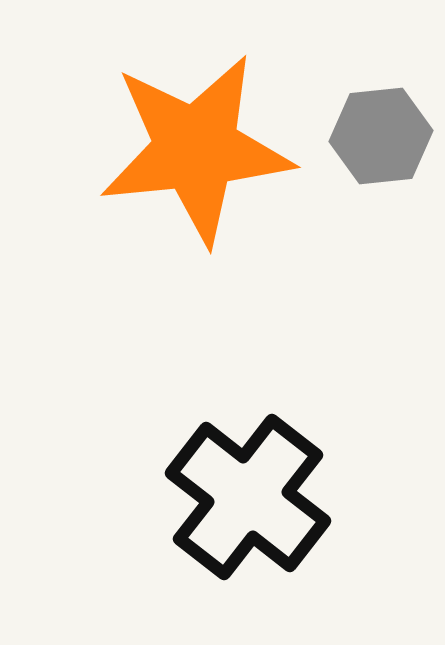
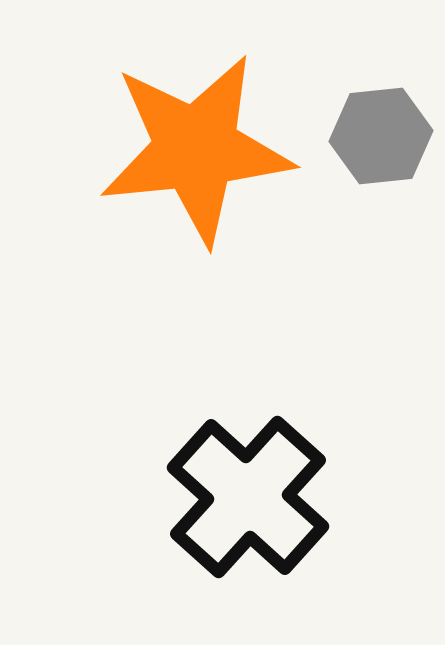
black cross: rotated 4 degrees clockwise
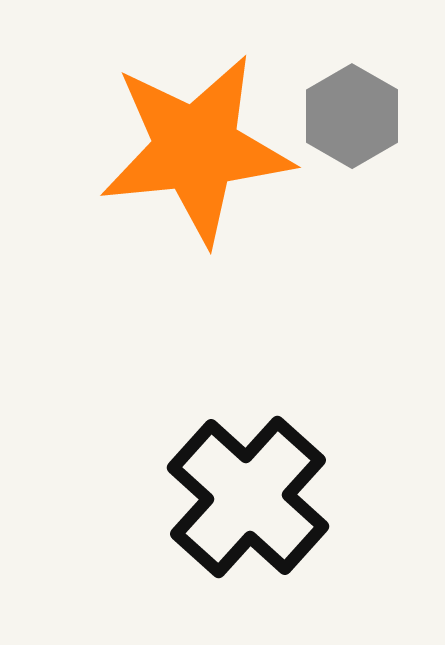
gray hexagon: moved 29 px left, 20 px up; rotated 24 degrees counterclockwise
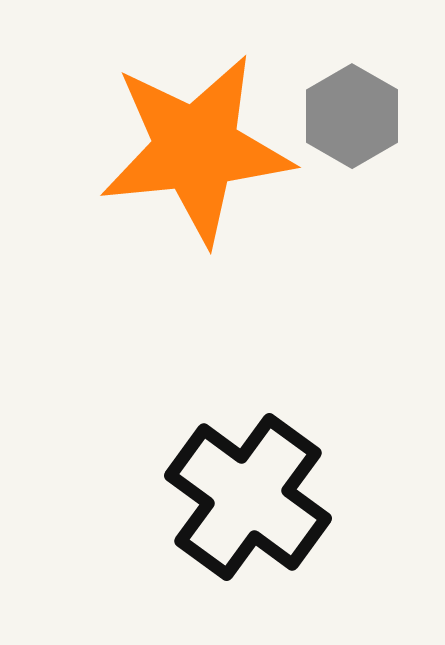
black cross: rotated 6 degrees counterclockwise
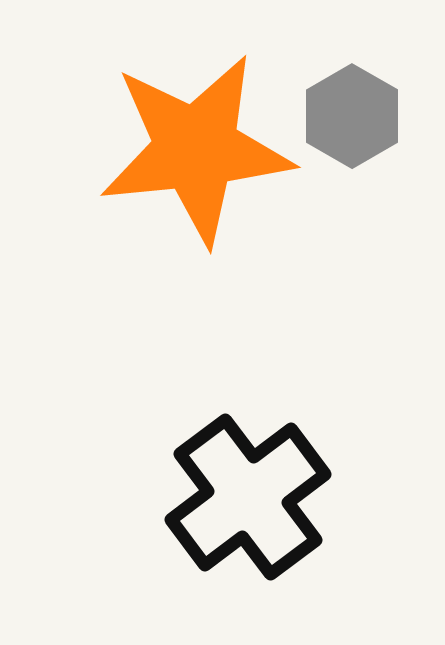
black cross: rotated 17 degrees clockwise
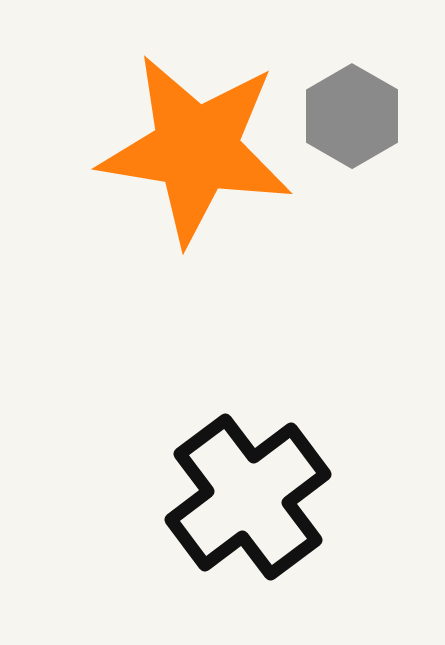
orange star: rotated 15 degrees clockwise
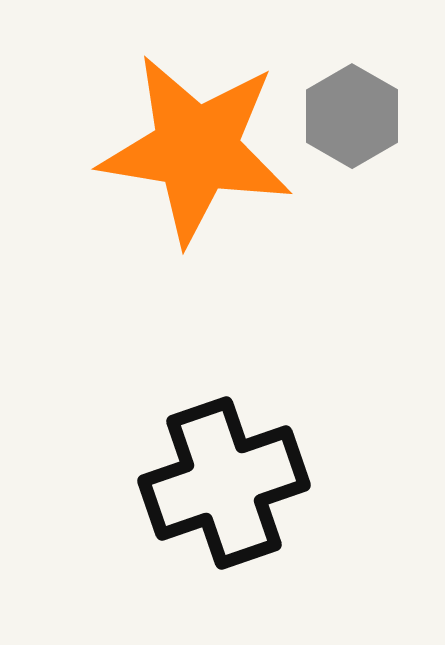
black cross: moved 24 px left, 14 px up; rotated 18 degrees clockwise
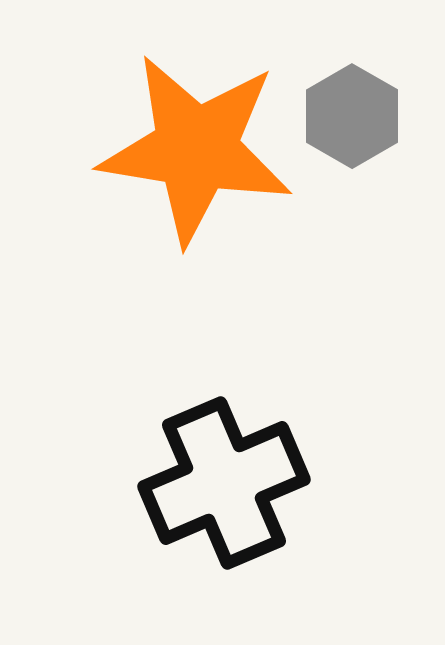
black cross: rotated 4 degrees counterclockwise
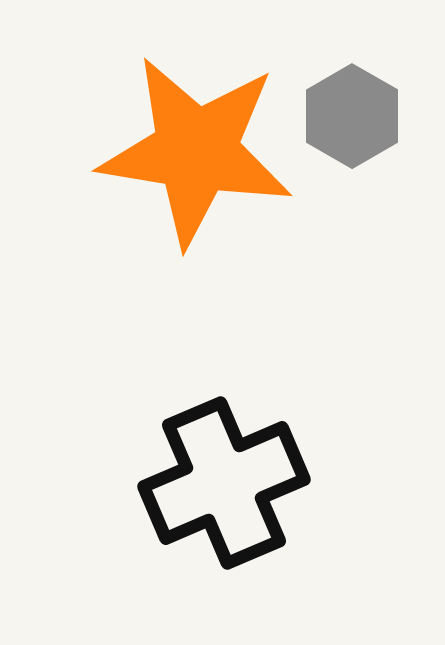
orange star: moved 2 px down
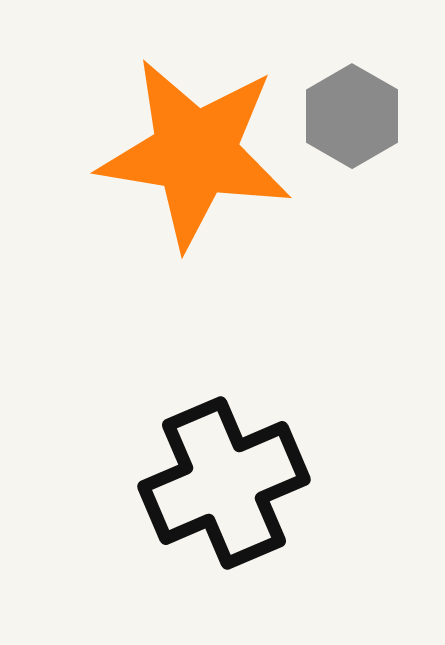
orange star: moved 1 px left, 2 px down
